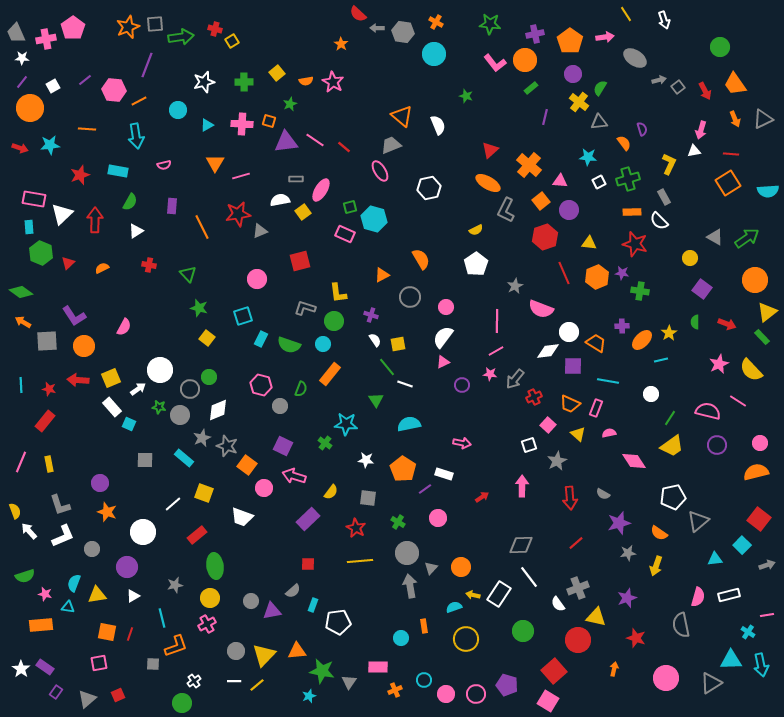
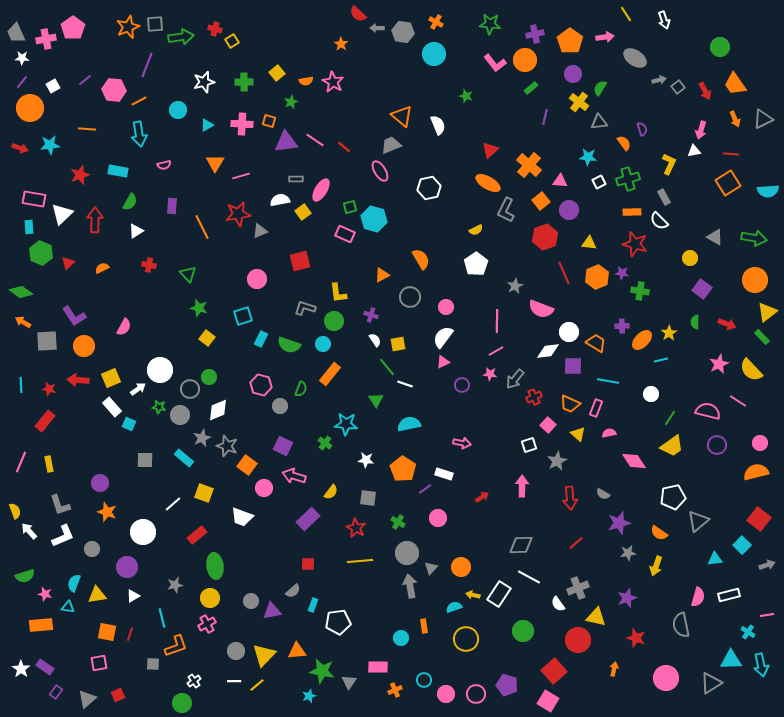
green star at (290, 104): moved 1 px right, 2 px up
cyan arrow at (136, 136): moved 3 px right, 2 px up
green arrow at (747, 238): moved 7 px right; rotated 45 degrees clockwise
white line at (529, 577): rotated 25 degrees counterclockwise
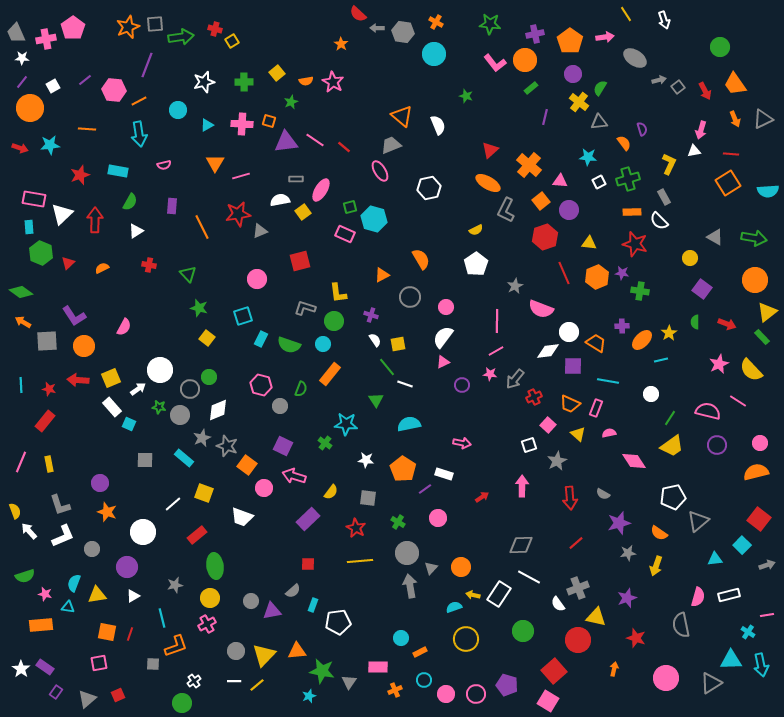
orange rectangle at (424, 626): moved 4 px left, 26 px down; rotated 72 degrees clockwise
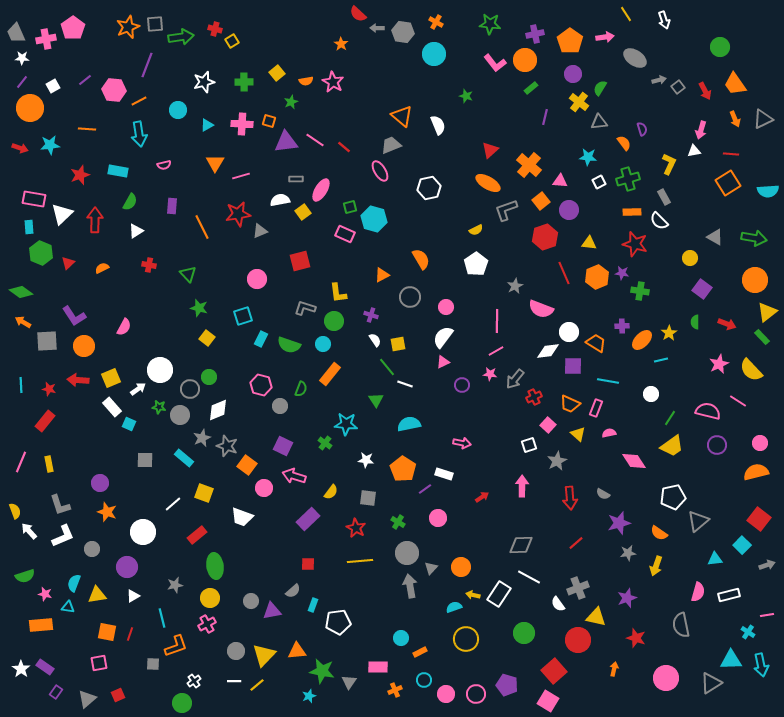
gray L-shape at (506, 210): rotated 45 degrees clockwise
pink semicircle at (698, 597): moved 5 px up
green circle at (523, 631): moved 1 px right, 2 px down
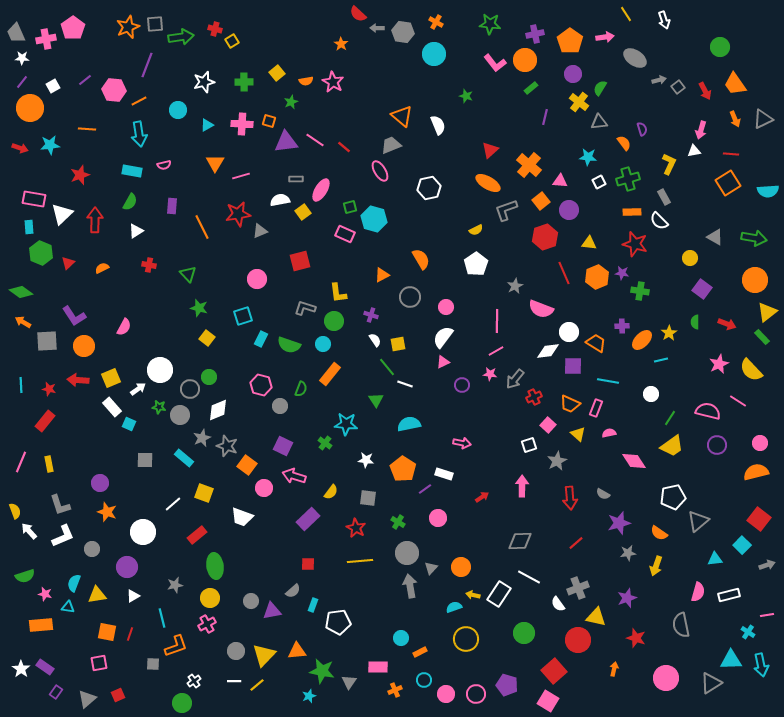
cyan rectangle at (118, 171): moved 14 px right
gray diamond at (521, 545): moved 1 px left, 4 px up
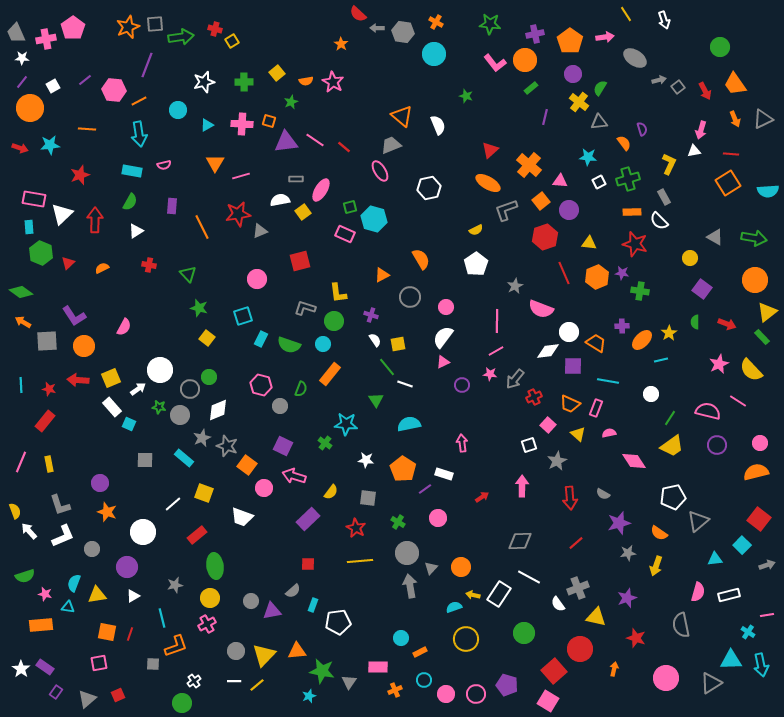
pink arrow at (462, 443): rotated 108 degrees counterclockwise
red circle at (578, 640): moved 2 px right, 9 px down
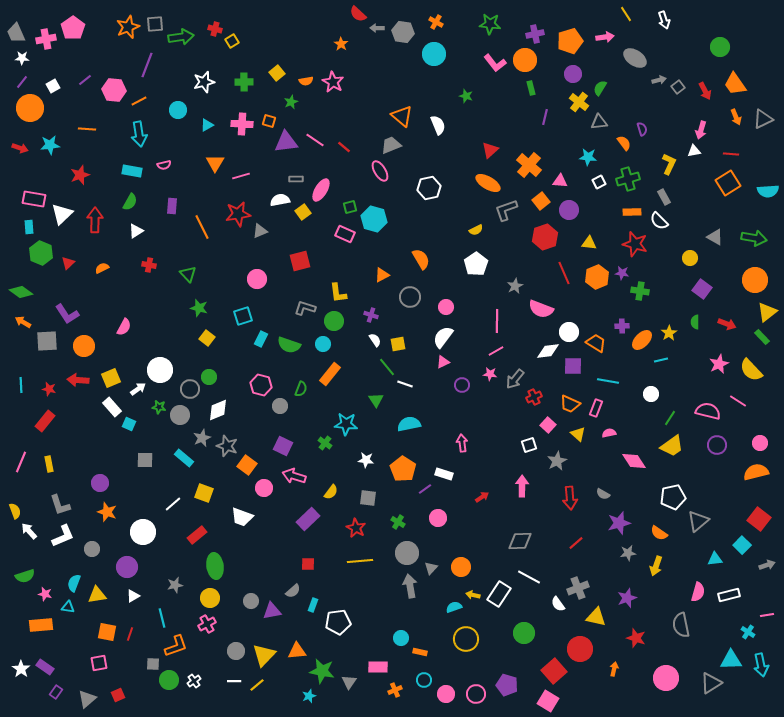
orange pentagon at (570, 41): rotated 20 degrees clockwise
green rectangle at (531, 88): rotated 64 degrees counterclockwise
orange arrow at (735, 119): moved 1 px right, 2 px up
purple L-shape at (74, 316): moved 7 px left, 2 px up
orange rectangle at (420, 652): rotated 40 degrees clockwise
green circle at (182, 703): moved 13 px left, 23 px up
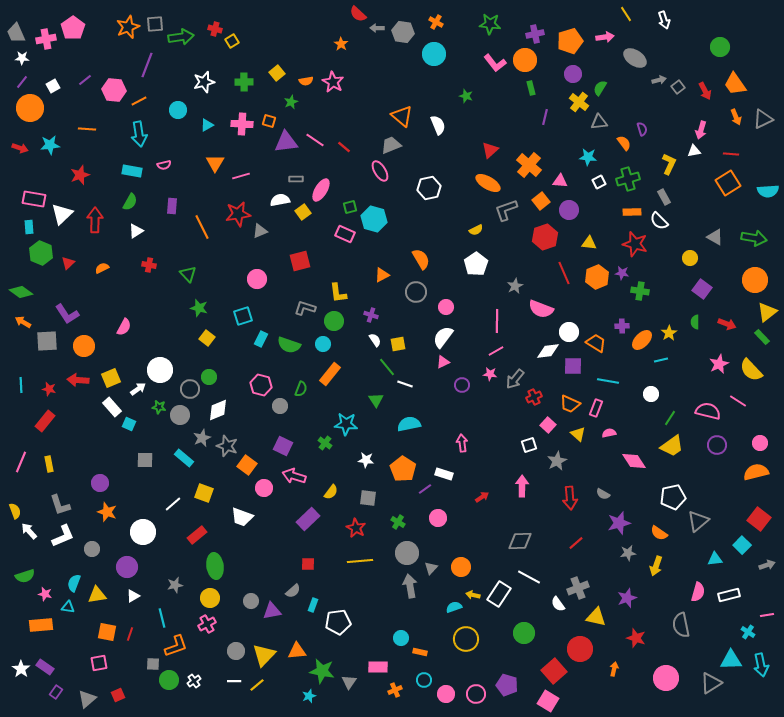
gray circle at (410, 297): moved 6 px right, 5 px up
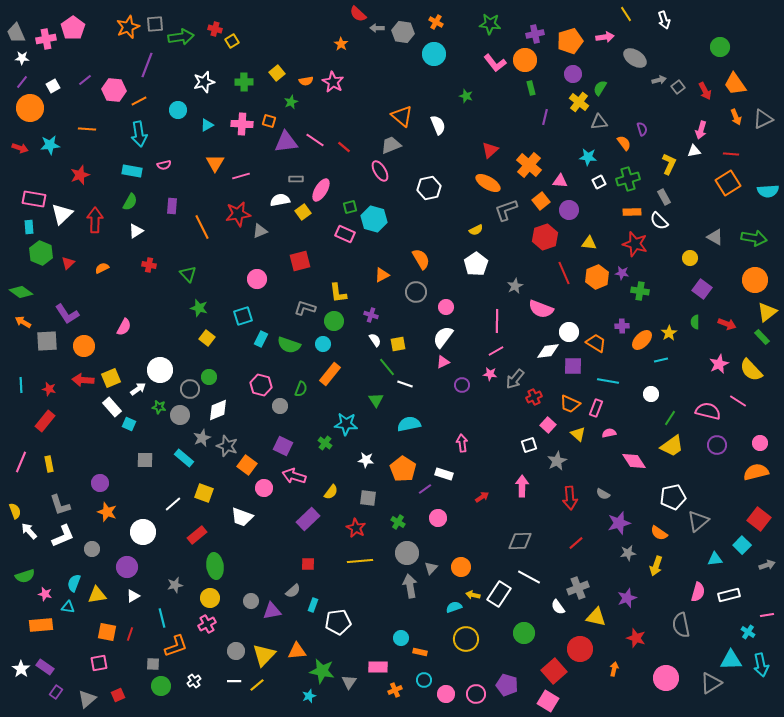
red arrow at (78, 380): moved 5 px right
white semicircle at (558, 604): moved 3 px down
green circle at (169, 680): moved 8 px left, 6 px down
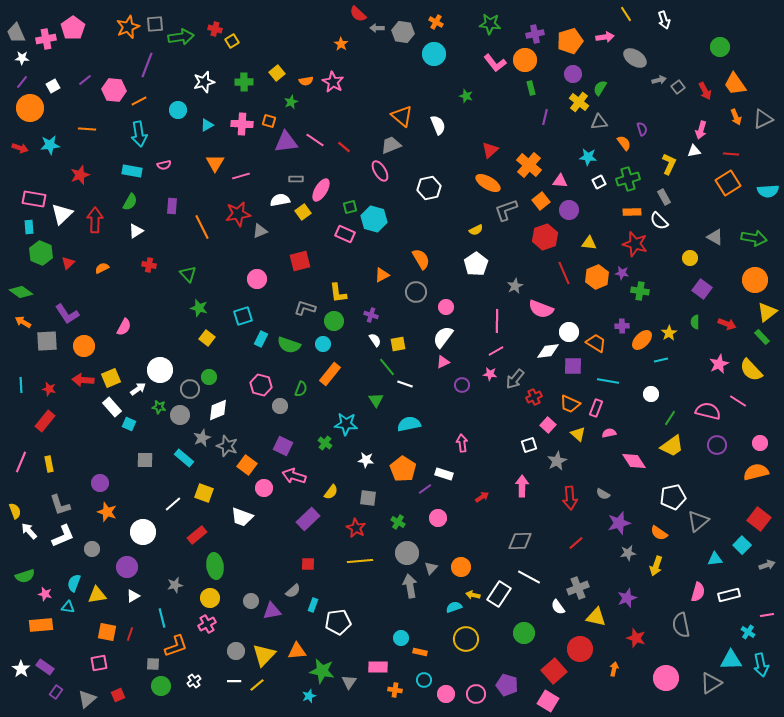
orange cross at (395, 690): rotated 32 degrees clockwise
